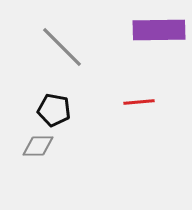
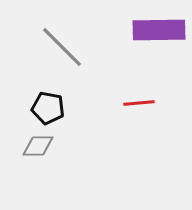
red line: moved 1 px down
black pentagon: moved 6 px left, 2 px up
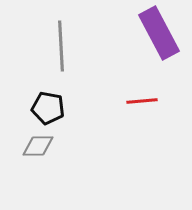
purple rectangle: moved 3 px down; rotated 63 degrees clockwise
gray line: moved 1 px left, 1 px up; rotated 42 degrees clockwise
red line: moved 3 px right, 2 px up
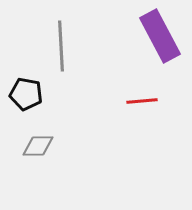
purple rectangle: moved 1 px right, 3 px down
black pentagon: moved 22 px left, 14 px up
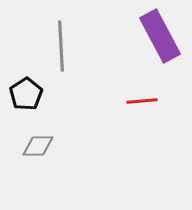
black pentagon: rotated 28 degrees clockwise
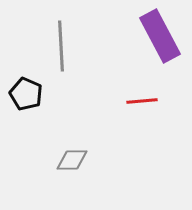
black pentagon: rotated 16 degrees counterclockwise
gray diamond: moved 34 px right, 14 px down
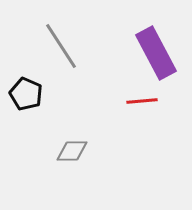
purple rectangle: moved 4 px left, 17 px down
gray line: rotated 30 degrees counterclockwise
gray diamond: moved 9 px up
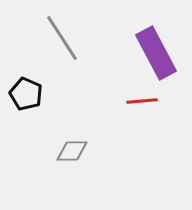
gray line: moved 1 px right, 8 px up
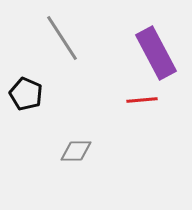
red line: moved 1 px up
gray diamond: moved 4 px right
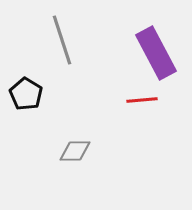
gray line: moved 2 px down; rotated 15 degrees clockwise
black pentagon: rotated 8 degrees clockwise
gray diamond: moved 1 px left
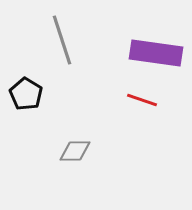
purple rectangle: rotated 54 degrees counterclockwise
red line: rotated 24 degrees clockwise
